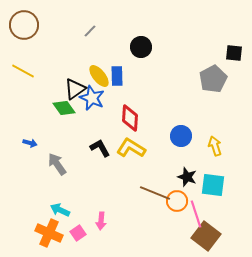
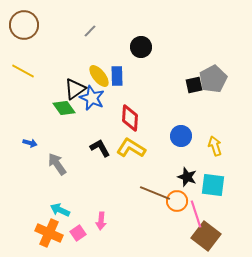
black square: moved 40 px left, 32 px down; rotated 18 degrees counterclockwise
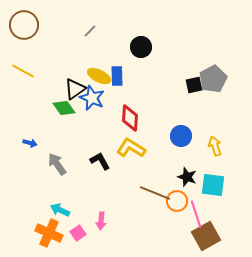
yellow ellipse: rotated 25 degrees counterclockwise
black L-shape: moved 13 px down
brown square: rotated 24 degrees clockwise
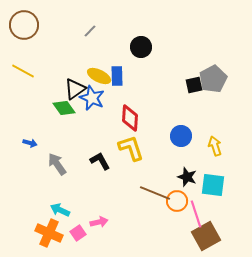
yellow L-shape: rotated 40 degrees clockwise
pink arrow: moved 2 px left, 1 px down; rotated 108 degrees counterclockwise
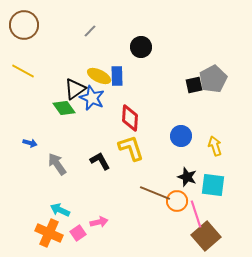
brown square: rotated 12 degrees counterclockwise
